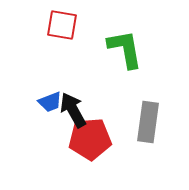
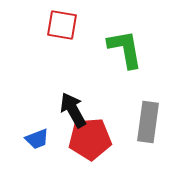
blue trapezoid: moved 13 px left, 37 px down
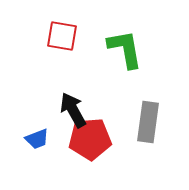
red square: moved 11 px down
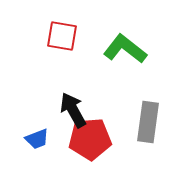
green L-shape: rotated 42 degrees counterclockwise
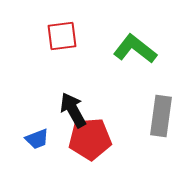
red square: rotated 16 degrees counterclockwise
green L-shape: moved 10 px right
gray rectangle: moved 13 px right, 6 px up
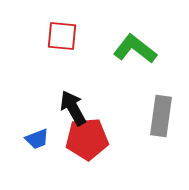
red square: rotated 12 degrees clockwise
black arrow: moved 2 px up
red pentagon: moved 3 px left
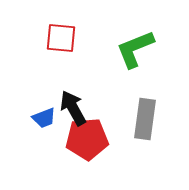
red square: moved 1 px left, 2 px down
green L-shape: rotated 60 degrees counterclockwise
gray rectangle: moved 16 px left, 3 px down
blue trapezoid: moved 7 px right, 21 px up
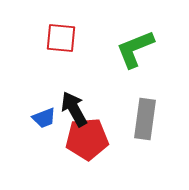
black arrow: moved 1 px right, 1 px down
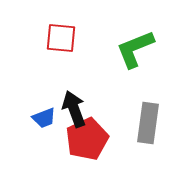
black arrow: rotated 9 degrees clockwise
gray rectangle: moved 3 px right, 4 px down
red pentagon: rotated 21 degrees counterclockwise
